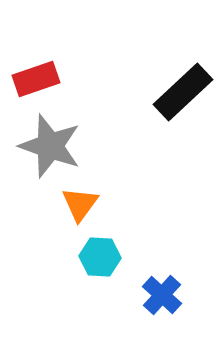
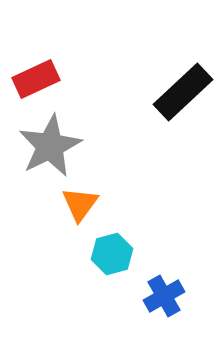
red rectangle: rotated 6 degrees counterclockwise
gray star: rotated 26 degrees clockwise
cyan hexagon: moved 12 px right, 3 px up; rotated 18 degrees counterclockwise
blue cross: moved 2 px right, 1 px down; rotated 18 degrees clockwise
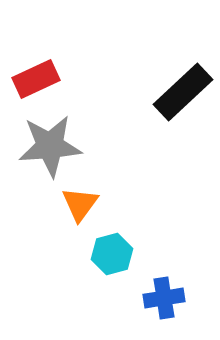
gray star: rotated 22 degrees clockwise
blue cross: moved 2 px down; rotated 21 degrees clockwise
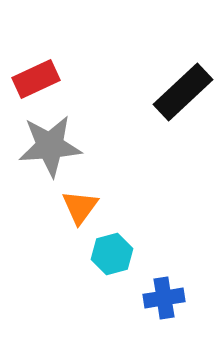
orange triangle: moved 3 px down
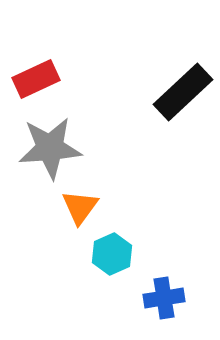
gray star: moved 2 px down
cyan hexagon: rotated 9 degrees counterclockwise
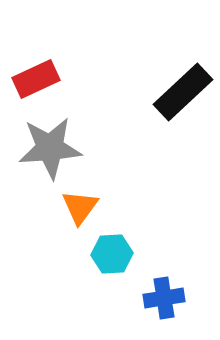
cyan hexagon: rotated 21 degrees clockwise
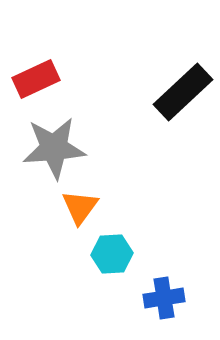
gray star: moved 4 px right
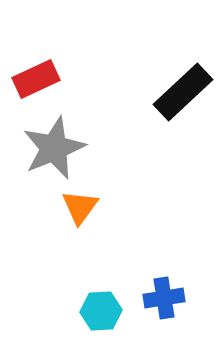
gray star: rotated 18 degrees counterclockwise
cyan hexagon: moved 11 px left, 57 px down
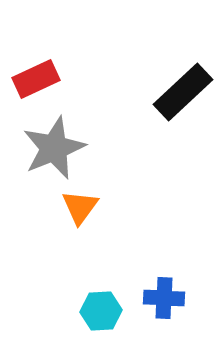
blue cross: rotated 12 degrees clockwise
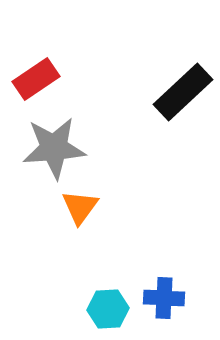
red rectangle: rotated 9 degrees counterclockwise
gray star: rotated 18 degrees clockwise
cyan hexagon: moved 7 px right, 2 px up
